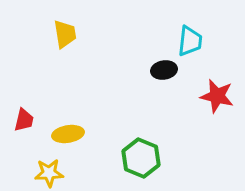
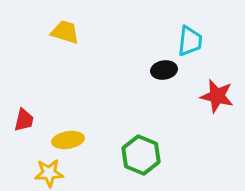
yellow trapezoid: moved 2 px up; rotated 64 degrees counterclockwise
yellow ellipse: moved 6 px down
green hexagon: moved 3 px up
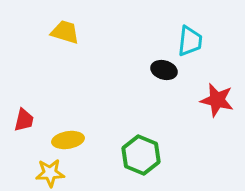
black ellipse: rotated 25 degrees clockwise
red star: moved 4 px down
yellow star: moved 1 px right
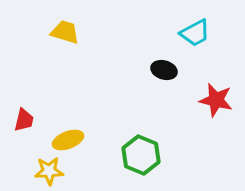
cyan trapezoid: moved 5 px right, 8 px up; rotated 56 degrees clockwise
red star: moved 1 px left
yellow ellipse: rotated 12 degrees counterclockwise
yellow star: moved 1 px left, 2 px up
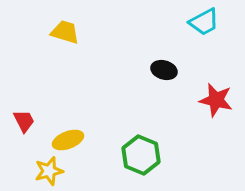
cyan trapezoid: moved 9 px right, 11 px up
red trapezoid: moved 1 px down; rotated 40 degrees counterclockwise
yellow star: rotated 12 degrees counterclockwise
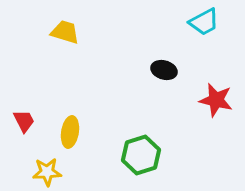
yellow ellipse: moved 2 px right, 8 px up; rotated 60 degrees counterclockwise
green hexagon: rotated 21 degrees clockwise
yellow star: moved 2 px left, 1 px down; rotated 12 degrees clockwise
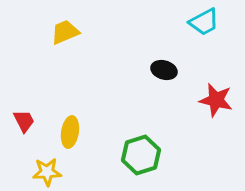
yellow trapezoid: rotated 40 degrees counterclockwise
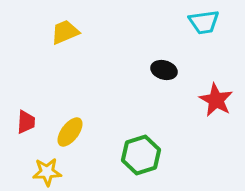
cyan trapezoid: rotated 20 degrees clockwise
red star: rotated 16 degrees clockwise
red trapezoid: moved 2 px right, 1 px down; rotated 30 degrees clockwise
yellow ellipse: rotated 28 degrees clockwise
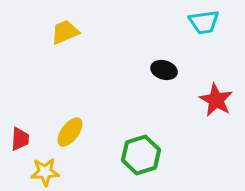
red trapezoid: moved 6 px left, 17 px down
yellow star: moved 2 px left
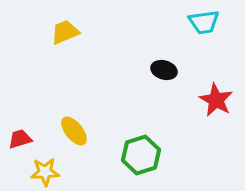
yellow ellipse: moved 4 px right, 1 px up; rotated 76 degrees counterclockwise
red trapezoid: rotated 110 degrees counterclockwise
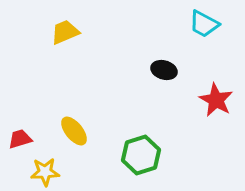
cyan trapezoid: moved 2 px down; rotated 36 degrees clockwise
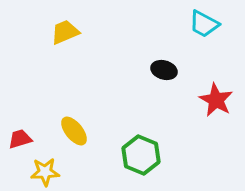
green hexagon: rotated 21 degrees counterclockwise
